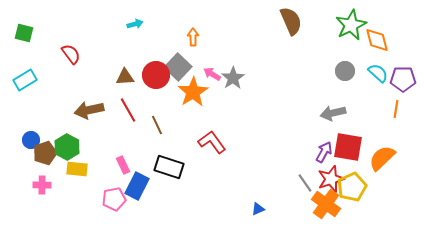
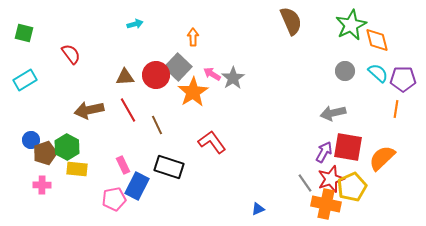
orange cross: rotated 24 degrees counterclockwise
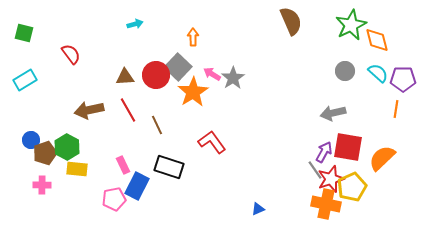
gray line: moved 10 px right, 13 px up
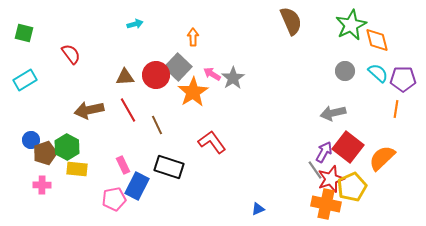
red square: rotated 28 degrees clockwise
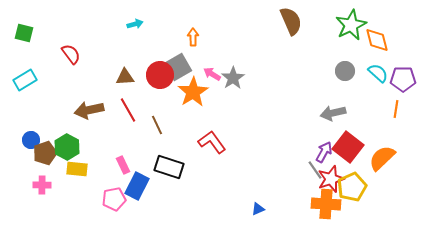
gray square: rotated 16 degrees clockwise
red circle: moved 4 px right
orange cross: rotated 8 degrees counterclockwise
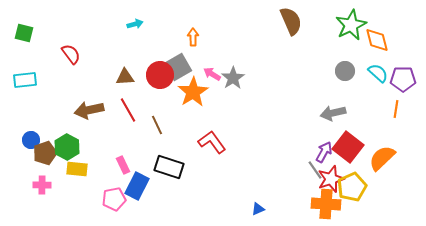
cyan rectangle: rotated 25 degrees clockwise
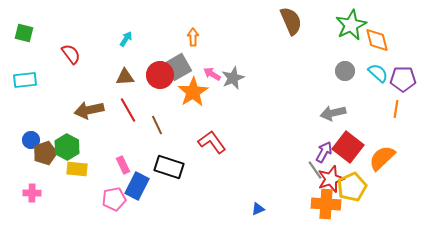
cyan arrow: moved 9 px left, 15 px down; rotated 42 degrees counterclockwise
gray star: rotated 10 degrees clockwise
pink cross: moved 10 px left, 8 px down
